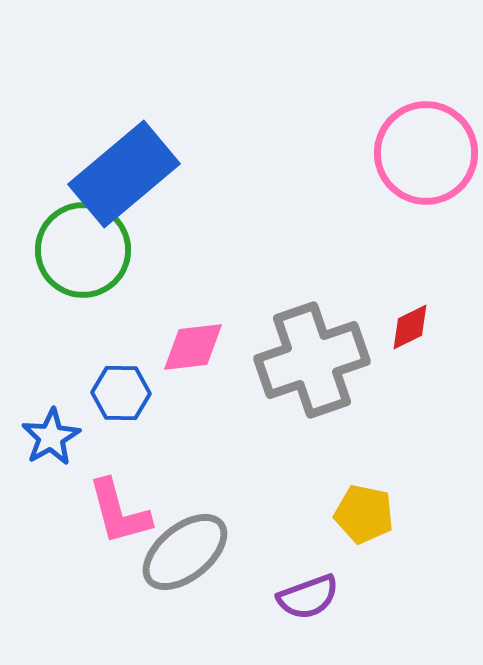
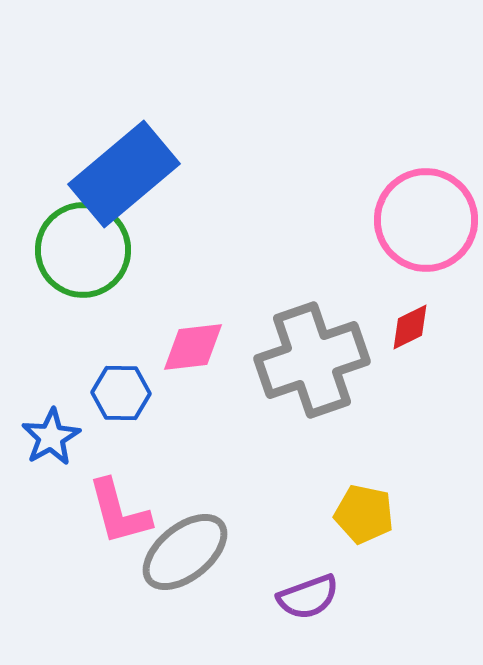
pink circle: moved 67 px down
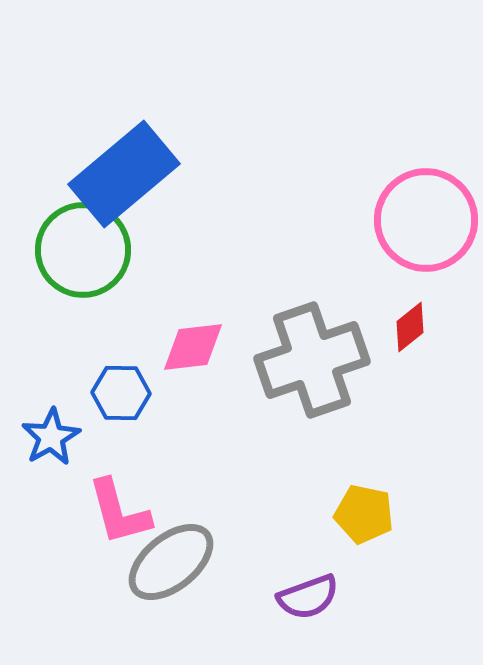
red diamond: rotated 12 degrees counterclockwise
gray ellipse: moved 14 px left, 10 px down
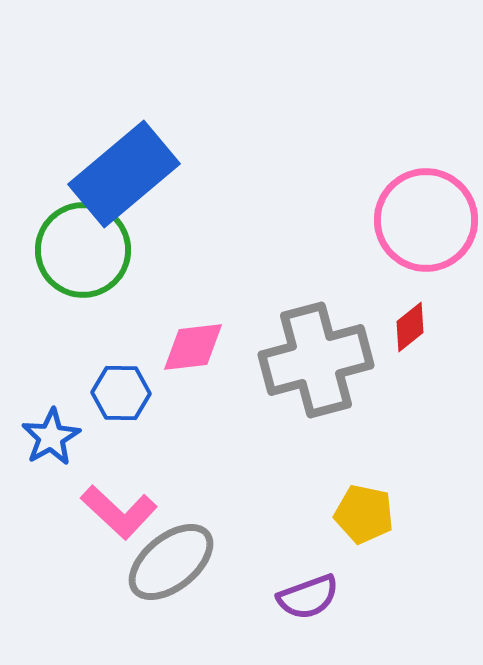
gray cross: moved 4 px right; rotated 4 degrees clockwise
pink L-shape: rotated 32 degrees counterclockwise
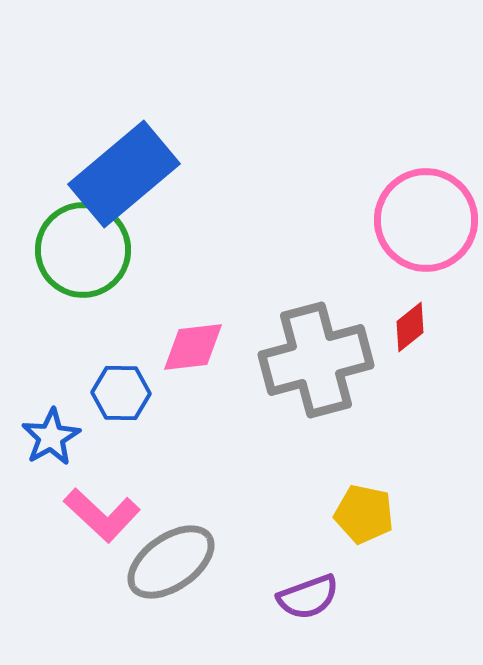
pink L-shape: moved 17 px left, 3 px down
gray ellipse: rotated 4 degrees clockwise
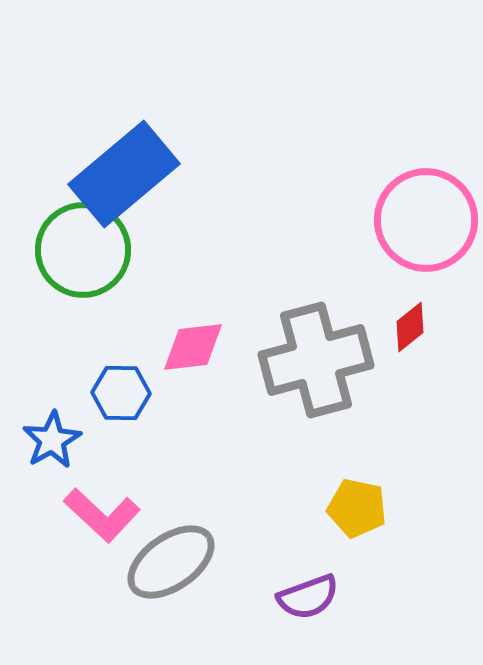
blue star: moved 1 px right, 3 px down
yellow pentagon: moved 7 px left, 6 px up
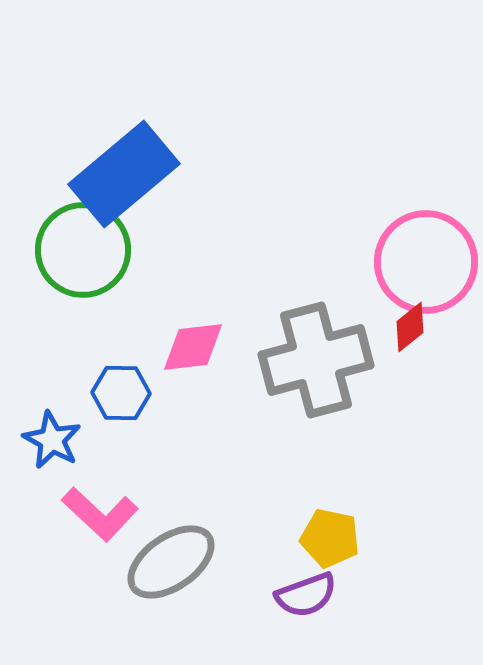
pink circle: moved 42 px down
blue star: rotated 14 degrees counterclockwise
yellow pentagon: moved 27 px left, 30 px down
pink L-shape: moved 2 px left, 1 px up
purple semicircle: moved 2 px left, 2 px up
